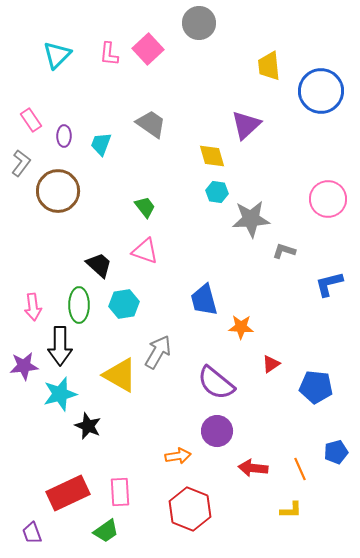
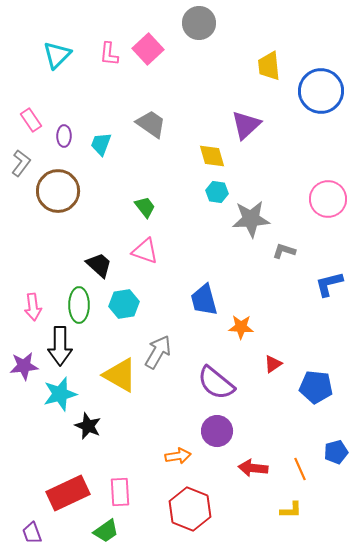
red triangle at (271, 364): moved 2 px right
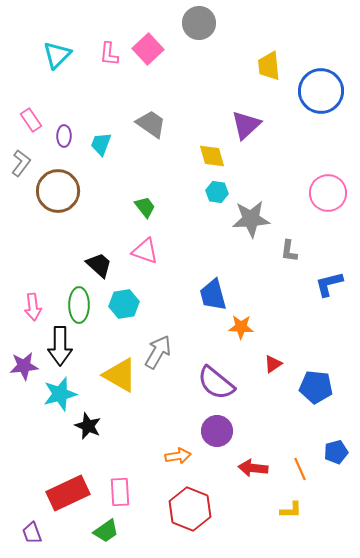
pink circle at (328, 199): moved 6 px up
gray L-shape at (284, 251): moved 5 px right; rotated 100 degrees counterclockwise
blue trapezoid at (204, 300): moved 9 px right, 5 px up
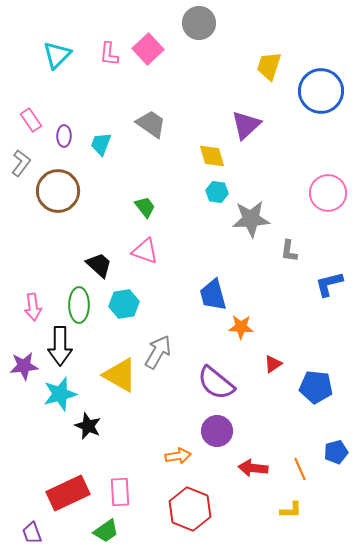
yellow trapezoid at (269, 66): rotated 24 degrees clockwise
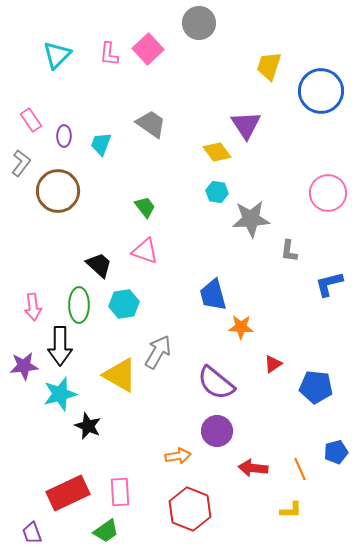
purple triangle at (246, 125): rotated 20 degrees counterclockwise
yellow diamond at (212, 156): moved 5 px right, 4 px up; rotated 20 degrees counterclockwise
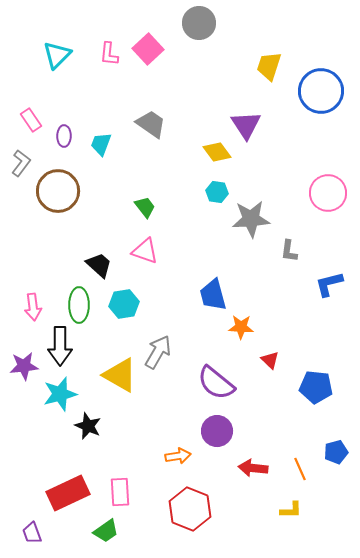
red triangle at (273, 364): moved 3 px left, 4 px up; rotated 42 degrees counterclockwise
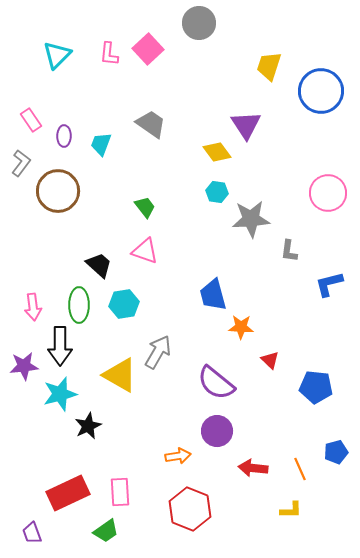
black star at (88, 426): rotated 24 degrees clockwise
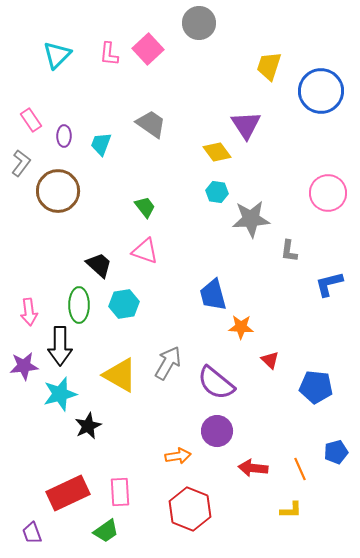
pink arrow at (33, 307): moved 4 px left, 5 px down
gray arrow at (158, 352): moved 10 px right, 11 px down
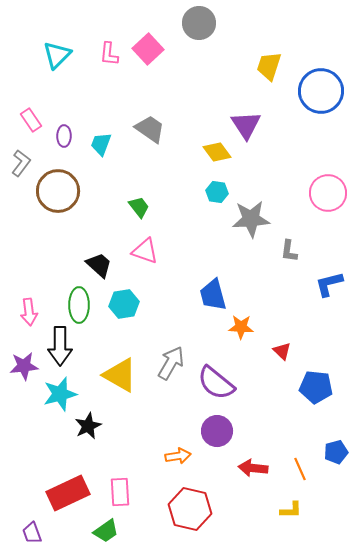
gray trapezoid at (151, 124): moved 1 px left, 5 px down
green trapezoid at (145, 207): moved 6 px left
red triangle at (270, 360): moved 12 px right, 9 px up
gray arrow at (168, 363): moved 3 px right
red hexagon at (190, 509): rotated 9 degrees counterclockwise
